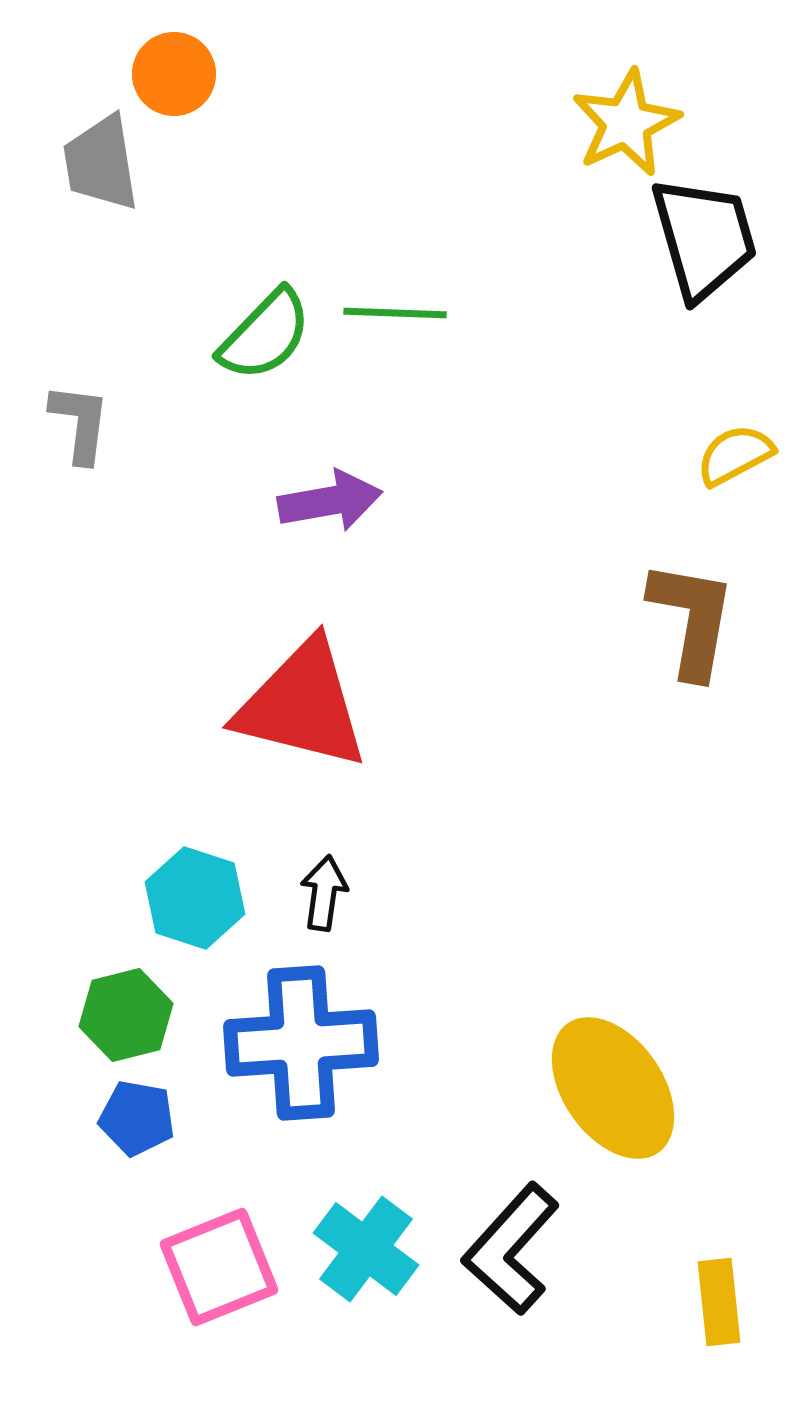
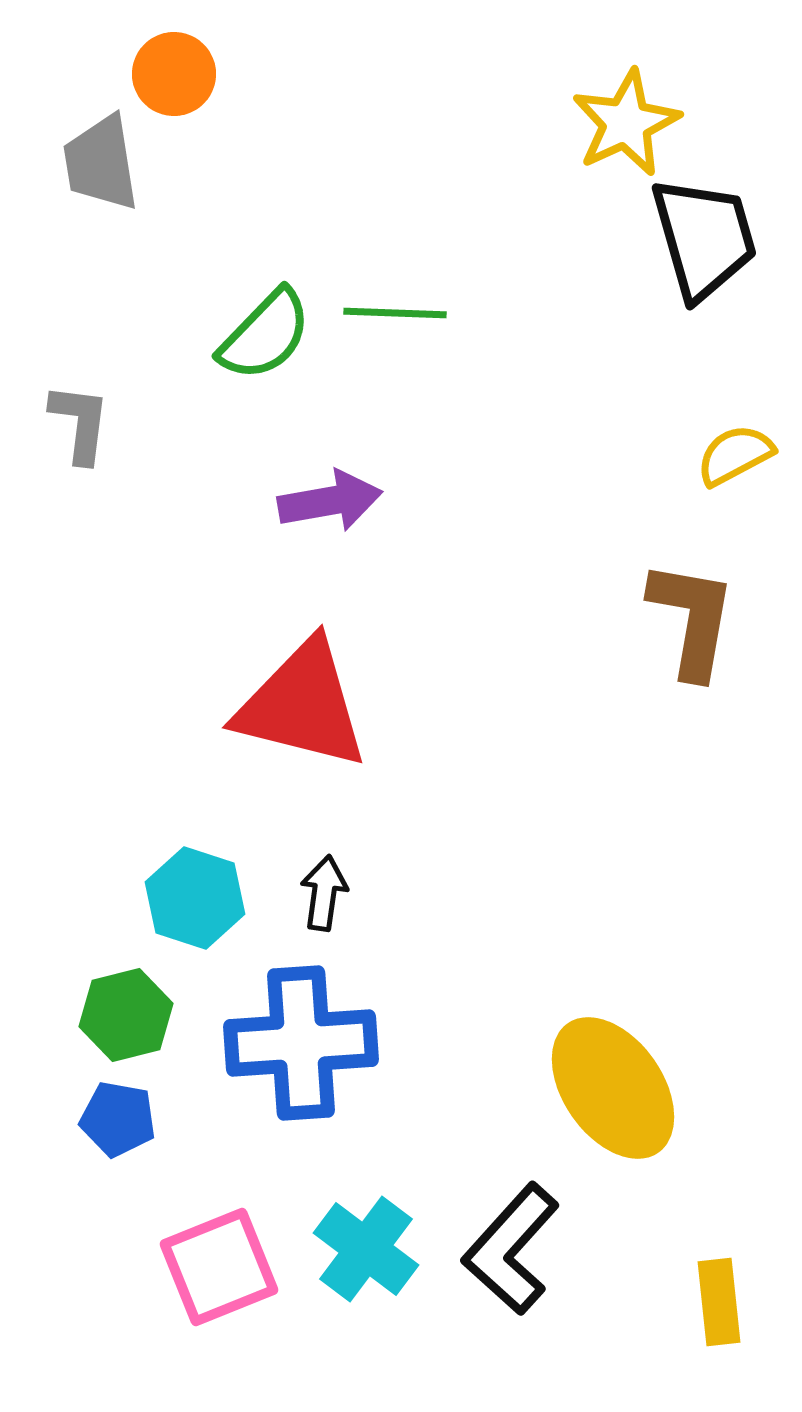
blue pentagon: moved 19 px left, 1 px down
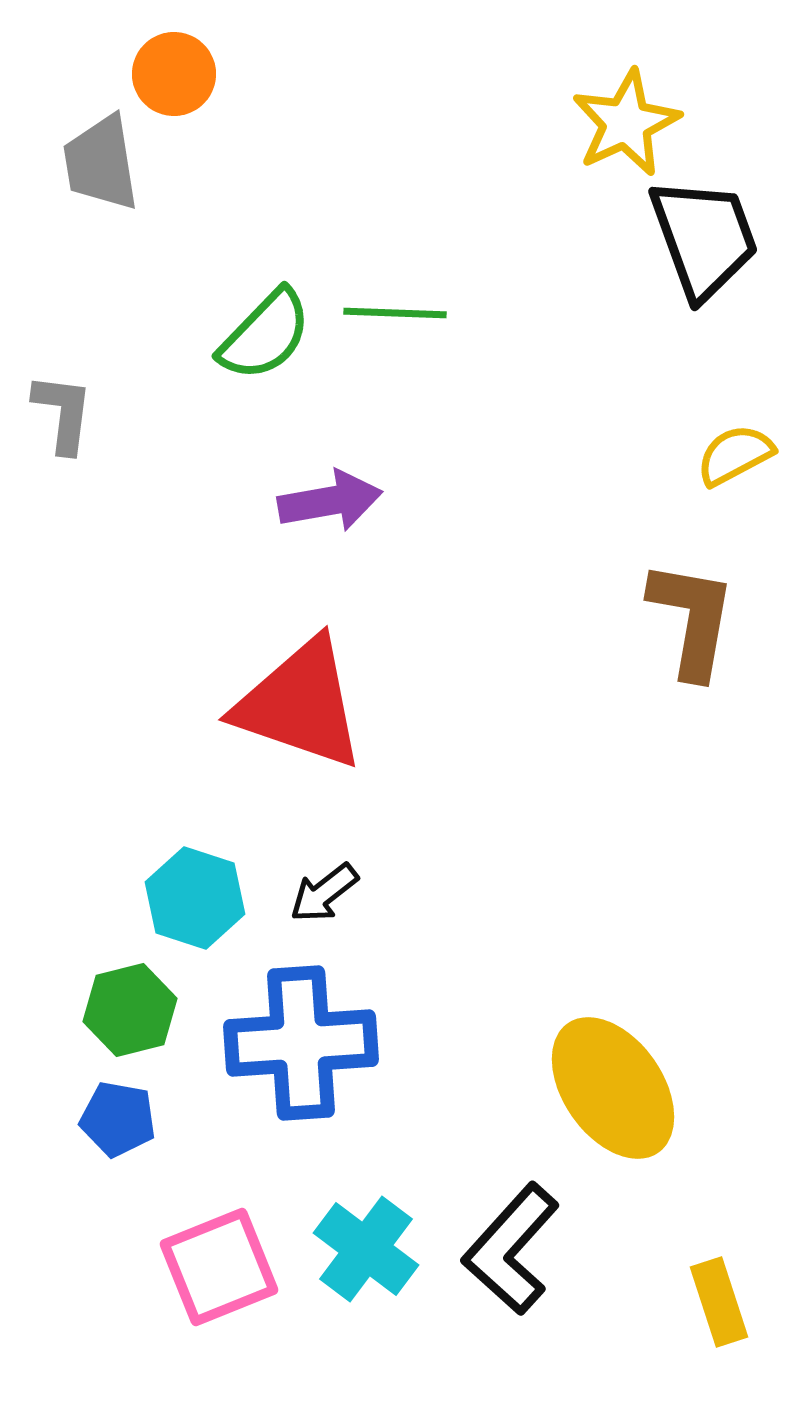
black trapezoid: rotated 4 degrees counterclockwise
gray L-shape: moved 17 px left, 10 px up
red triangle: moved 2 px left, 1 px up; rotated 5 degrees clockwise
black arrow: rotated 136 degrees counterclockwise
green hexagon: moved 4 px right, 5 px up
yellow rectangle: rotated 12 degrees counterclockwise
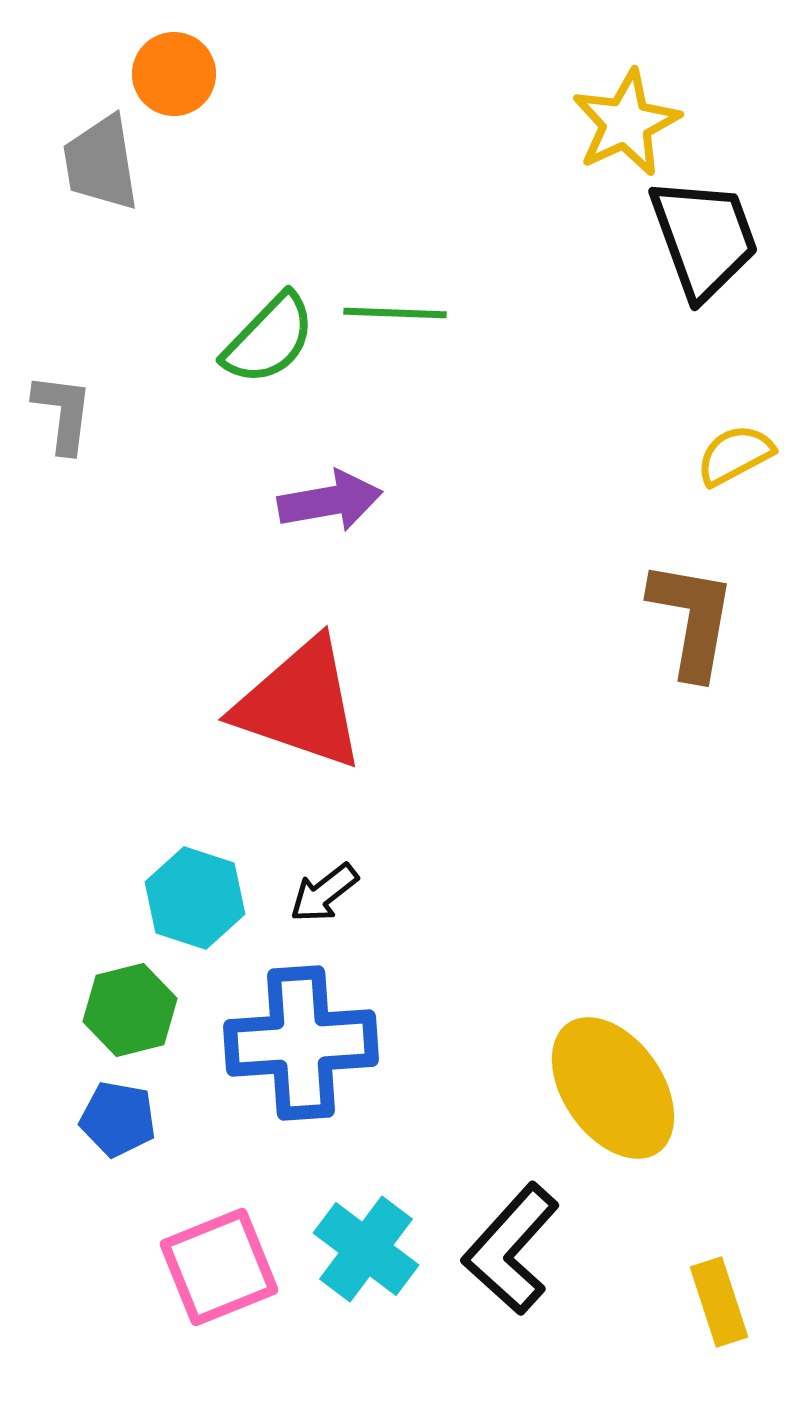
green semicircle: moved 4 px right, 4 px down
